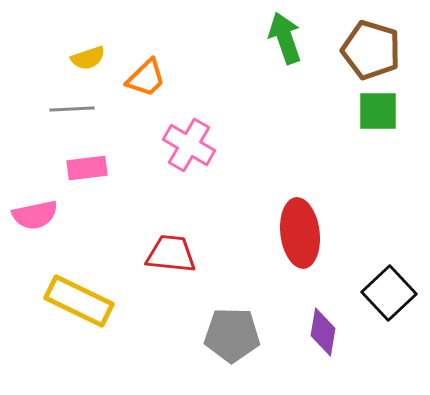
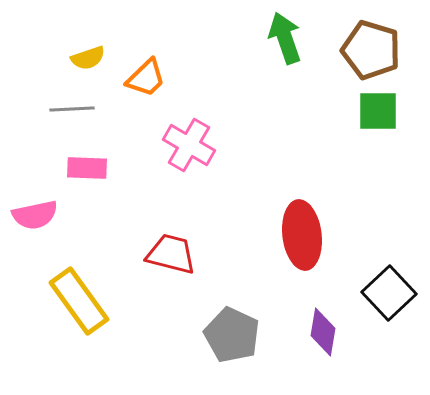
pink rectangle: rotated 9 degrees clockwise
red ellipse: moved 2 px right, 2 px down
red trapezoid: rotated 8 degrees clockwise
yellow rectangle: rotated 28 degrees clockwise
gray pentagon: rotated 24 degrees clockwise
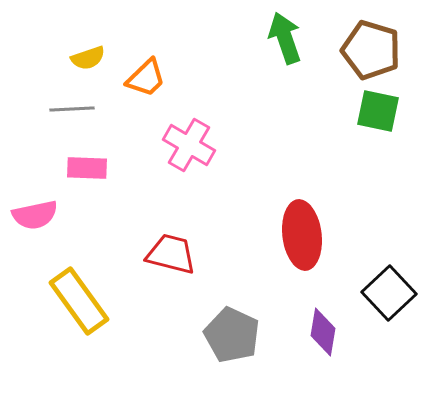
green square: rotated 12 degrees clockwise
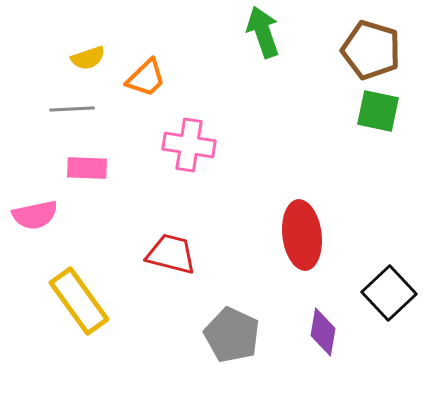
green arrow: moved 22 px left, 6 px up
pink cross: rotated 21 degrees counterclockwise
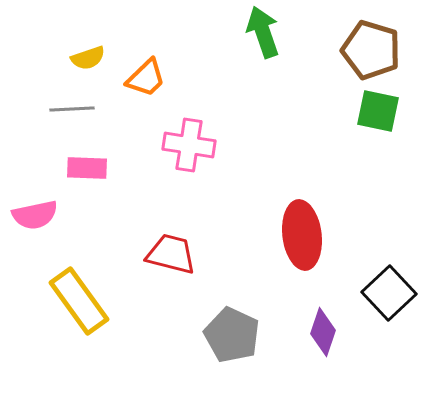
purple diamond: rotated 9 degrees clockwise
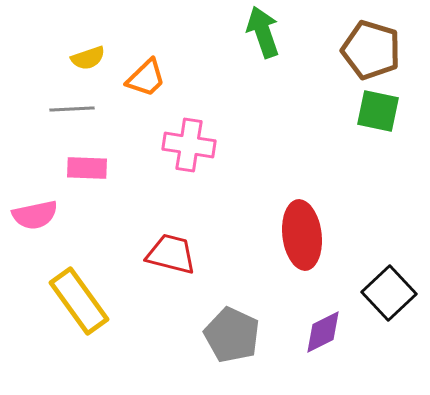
purple diamond: rotated 45 degrees clockwise
